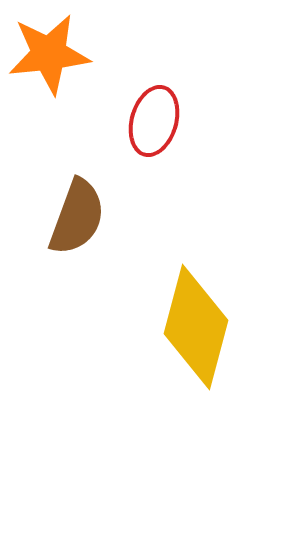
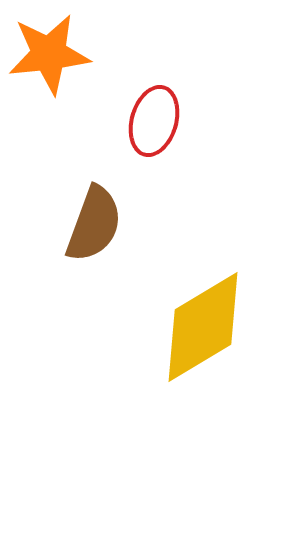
brown semicircle: moved 17 px right, 7 px down
yellow diamond: moved 7 px right; rotated 44 degrees clockwise
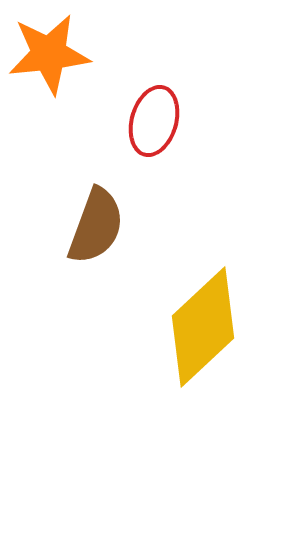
brown semicircle: moved 2 px right, 2 px down
yellow diamond: rotated 12 degrees counterclockwise
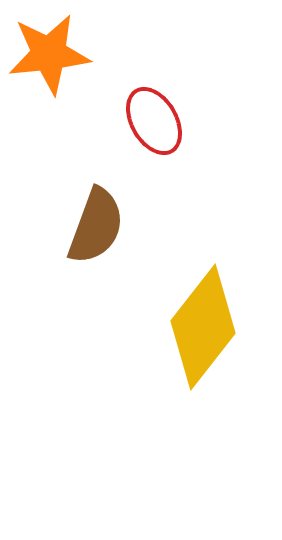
red ellipse: rotated 46 degrees counterclockwise
yellow diamond: rotated 9 degrees counterclockwise
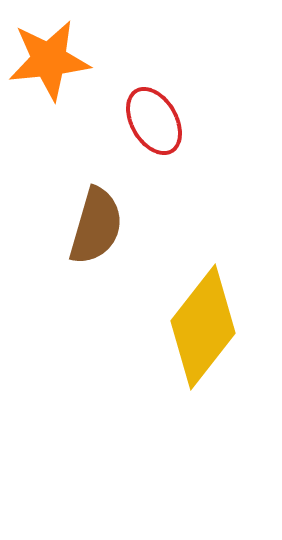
orange star: moved 6 px down
brown semicircle: rotated 4 degrees counterclockwise
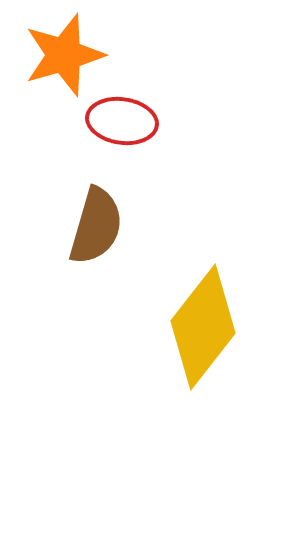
orange star: moved 15 px right, 5 px up; rotated 10 degrees counterclockwise
red ellipse: moved 32 px left; rotated 52 degrees counterclockwise
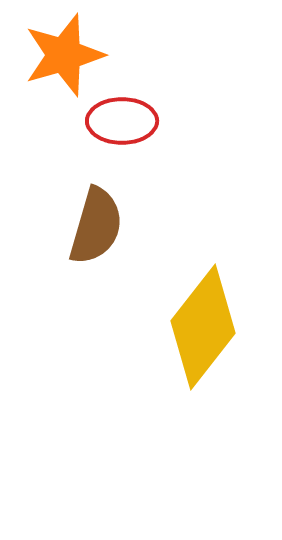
red ellipse: rotated 8 degrees counterclockwise
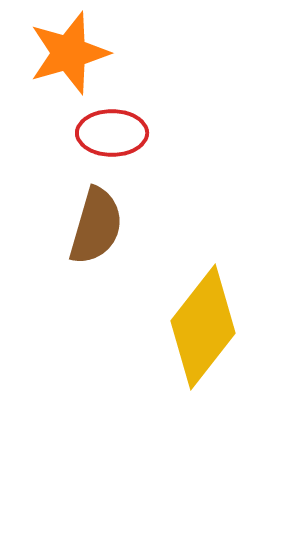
orange star: moved 5 px right, 2 px up
red ellipse: moved 10 px left, 12 px down
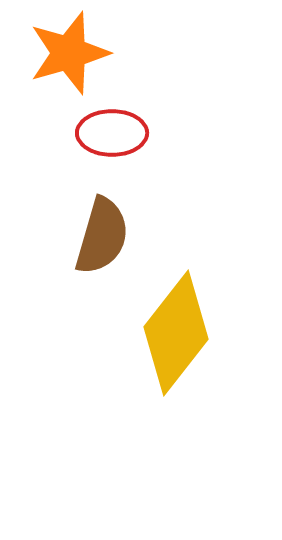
brown semicircle: moved 6 px right, 10 px down
yellow diamond: moved 27 px left, 6 px down
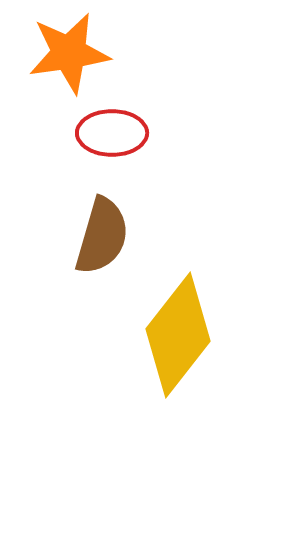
orange star: rotated 8 degrees clockwise
yellow diamond: moved 2 px right, 2 px down
